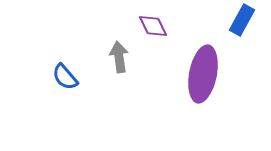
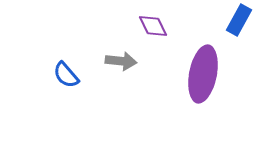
blue rectangle: moved 3 px left
gray arrow: moved 2 px right, 4 px down; rotated 104 degrees clockwise
blue semicircle: moved 1 px right, 2 px up
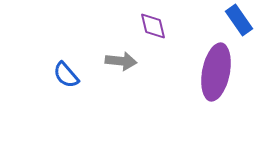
blue rectangle: rotated 64 degrees counterclockwise
purple diamond: rotated 12 degrees clockwise
purple ellipse: moved 13 px right, 2 px up
